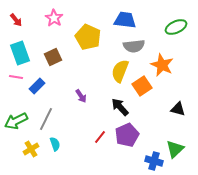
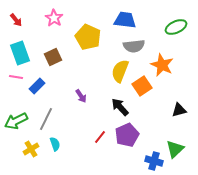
black triangle: moved 1 px right, 1 px down; rotated 28 degrees counterclockwise
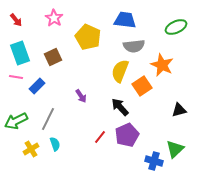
gray line: moved 2 px right
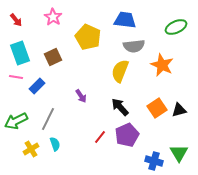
pink star: moved 1 px left, 1 px up
orange square: moved 15 px right, 22 px down
green triangle: moved 4 px right, 4 px down; rotated 18 degrees counterclockwise
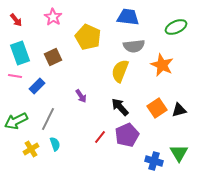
blue trapezoid: moved 3 px right, 3 px up
pink line: moved 1 px left, 1 px up
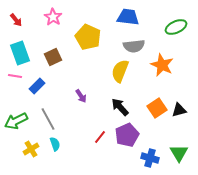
gray line: rotated 55 degrees counterclockwise
blue cross: moved 4 px left, 3 px up
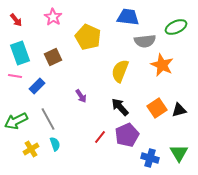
gray semicircle: moved 11 px right, 5 px up
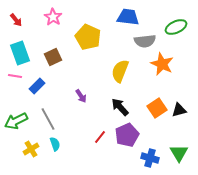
orange star: moved 1 px up
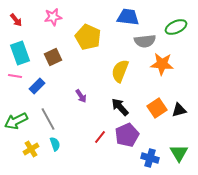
pink star: rotated 30 degrees clockwise
orange star: rotated 20 degrees counterclockwise
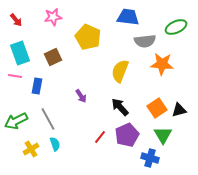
blue rectangle: rotated 35 degrees counterclockwise
green triangle: moved 16 px left, 18 px up
